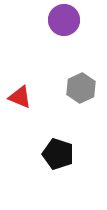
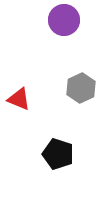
red triangle: moved 1 px left, 2 px down
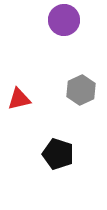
gray hexagon: moved 2 px down
red triangle: rotated 35 degrees counterclockwise
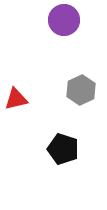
red triangle: moved 3 px left
black pentagon: moved 5 px right, 5 px up
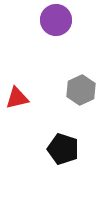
purple circle: moved 8 px left
red triangle: moved 1 px right, 1 px up
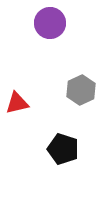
purple circle: moved 6 px left, 3 px down
red triangle: moved 5 px down
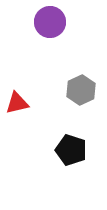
purple circle: moved 1 px up
black pentagon: moved 8 px right, 1 px down
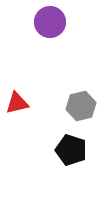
gray hexagon: moved 16 px down; rotated 12 degrees clockwise
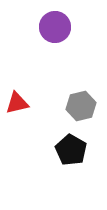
purple circle: moved 5 px right, 5 px down
black pentagon: rotated 12 degrees clockwise
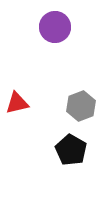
gray hexagon: rotated 8 degrees counterclockwise
